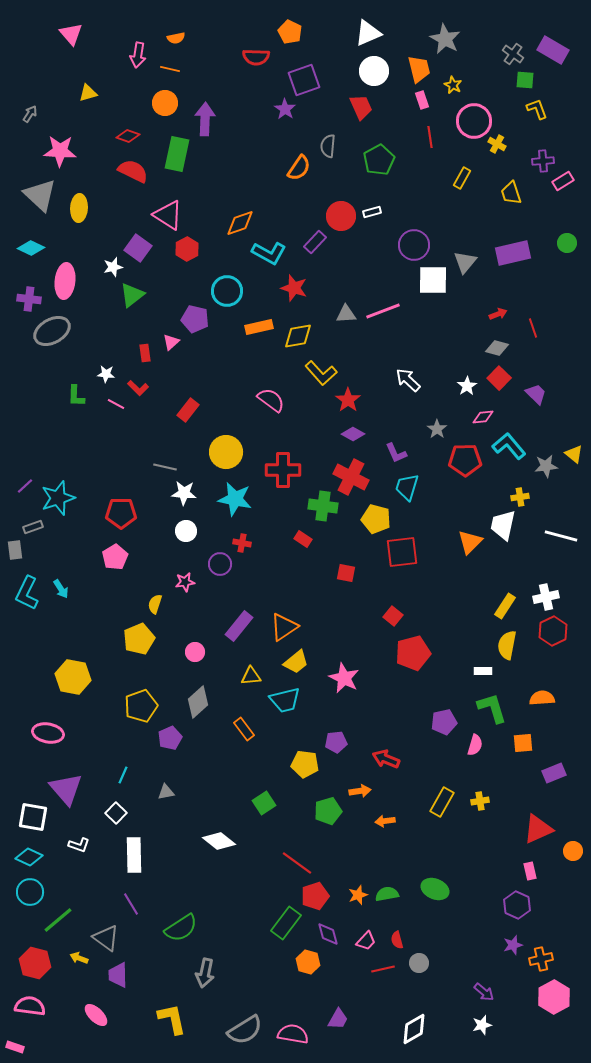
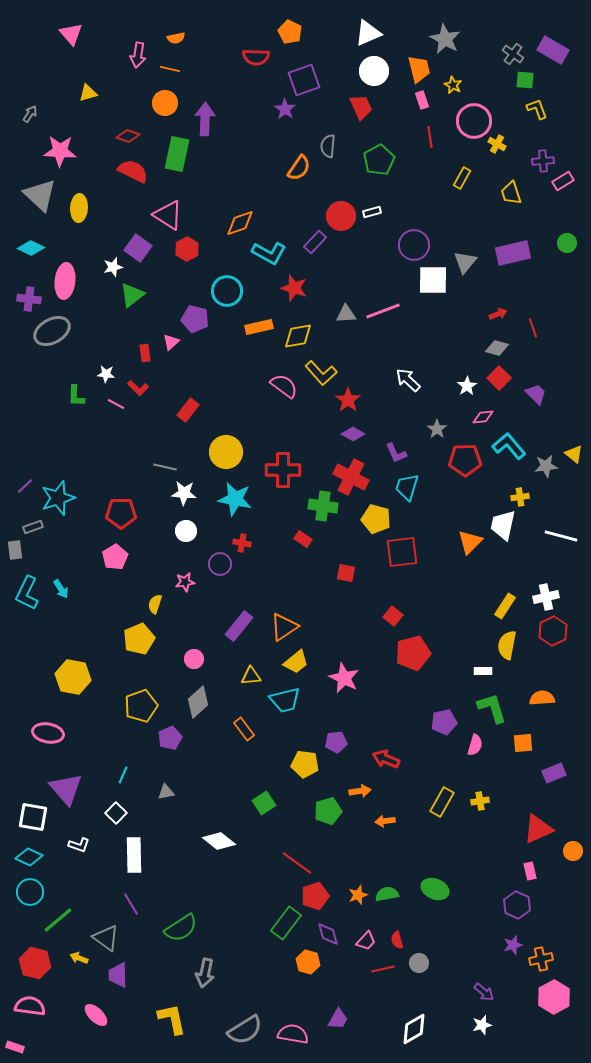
pink semicircle at (271, 400): moved 13 px right, 14 px up
pink circle at (195, 652): moved 1 px left, 7 px down
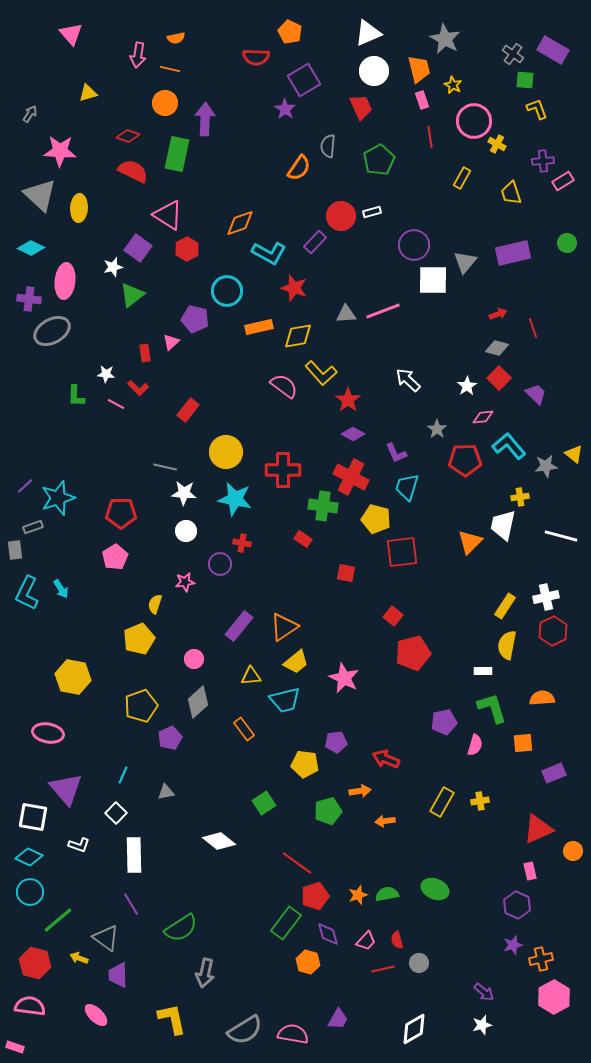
purple square at (304, 80): rotated 12 degrees counterclockwise
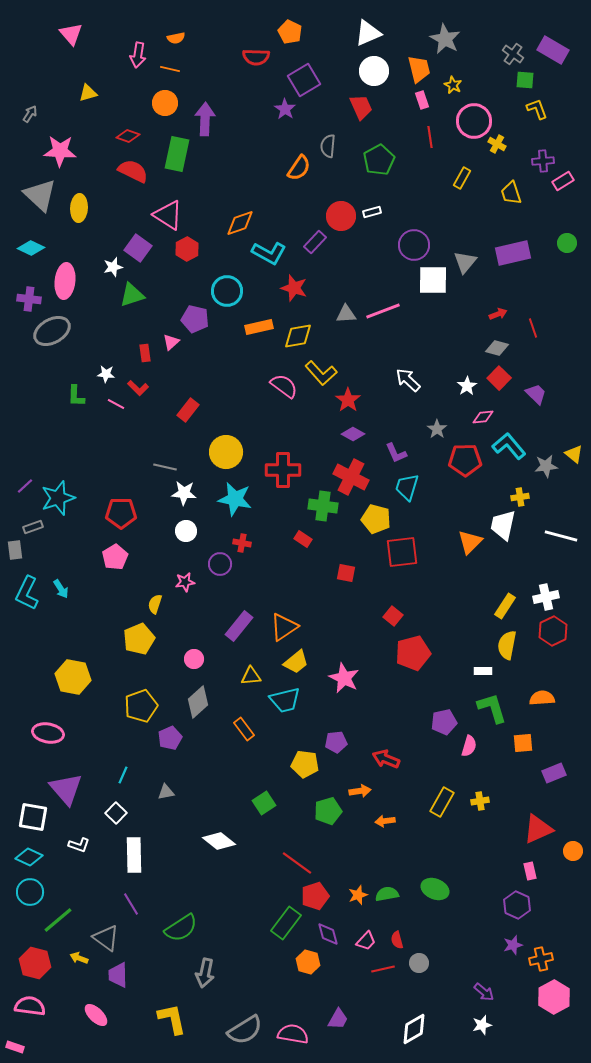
green triangle at (132, 295): rotated 20 degrees clockwise
pink semicircle at (475, 745): moved 6 px left, 1 px down
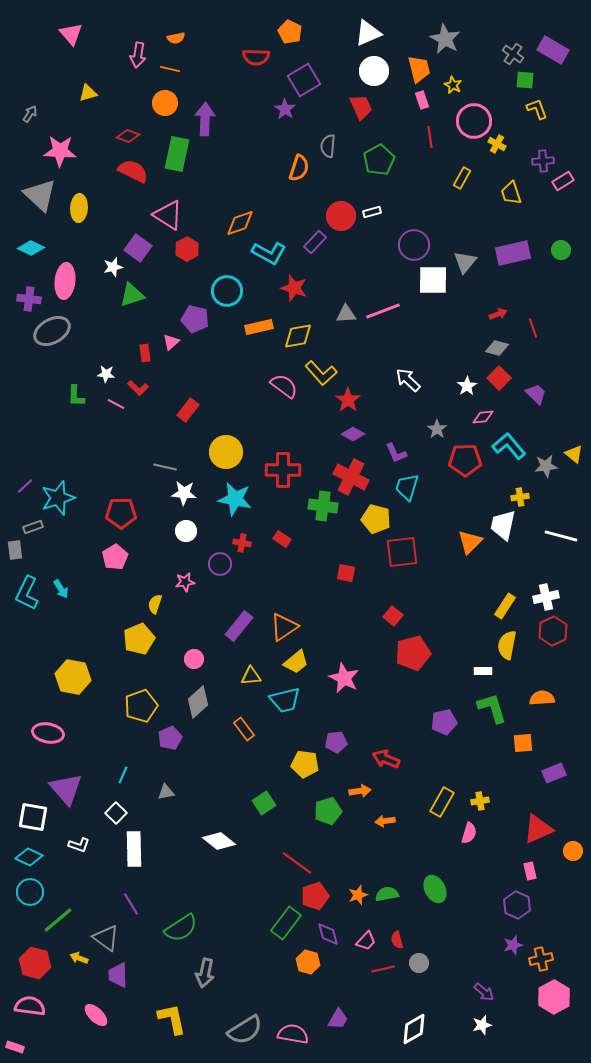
orange semicircle at (299, 168): rotated 16 degrees counterclockwise
green circle at (567, 243): moved 6 px left, 7 px down
red rectangle at (303, 539): moved 21 px left
pink semicircle at (469, 746): moved 87 px down
white rectangle at (134, 855): moved 6 px up
green ellipse at (435, 889): rotated 40 degrees clockwise
